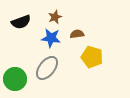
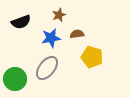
brown star: moved 4 px right, 2 px up
blue star: rotated 18 degrees counterclockwise
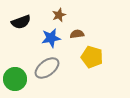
gray ellipse: rotated 15 degrees clockwise
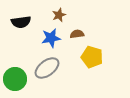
black semicircle: rotated 12 degrees clockwise
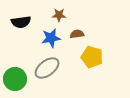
brown star: rotated 24 degrees clockwise
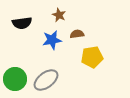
brown star: rotated 24 degrees clockwise
black semicircle: moved 1 px right, 1 px down
blue star: moved 1 px right, 2 px down
yellow pentagon: rotated 25 degrees counterclockwise
gray ellipse: moved 1 px left, 12 px down
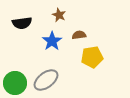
brown semicircle: moved 2 px right, 1 px down
blue star: moved 1 px down; rotated 24 degrees counterclockwise
green circle: moved 4 px down
